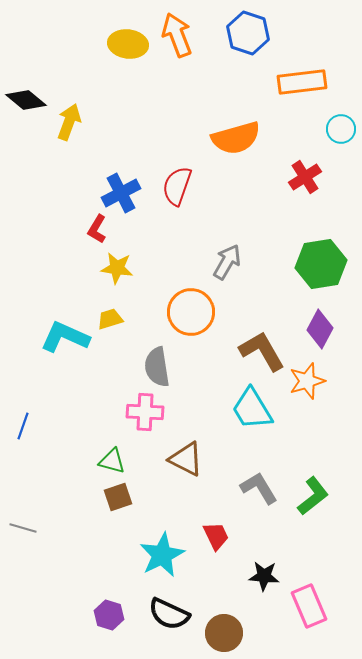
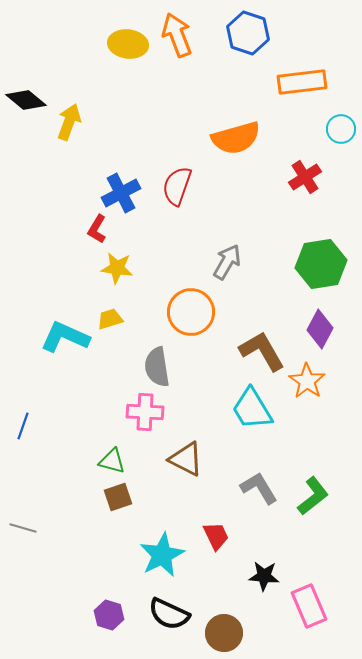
orange star: rotated 21 degrees counterclockwise
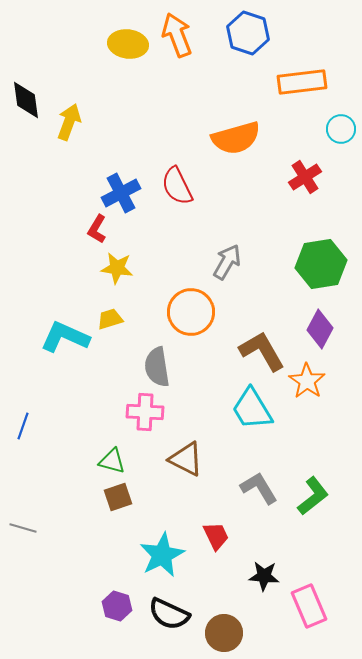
black diamond: rotated 42 degrees clockwise
red semicircle: rotated 45 degrees counterclockwise
purple hexagon: moved 8 px right, 9 px up
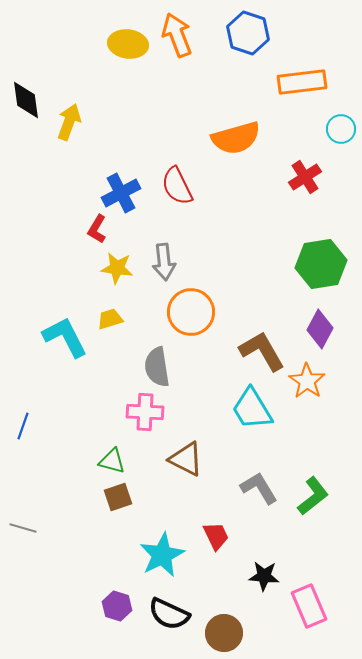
gray arrow: moved 63 px left; rotated 144 degrees clockwise
cyan L-shape: rotated 39 degrees clockwise
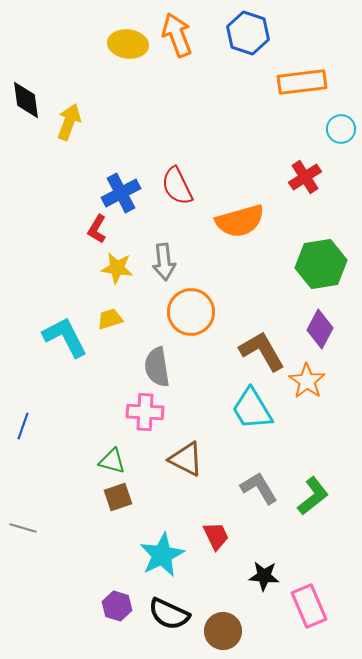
orange semicircle: moved 4 px right, 83 px down
brown circle: moved 1 px left, 2 px up
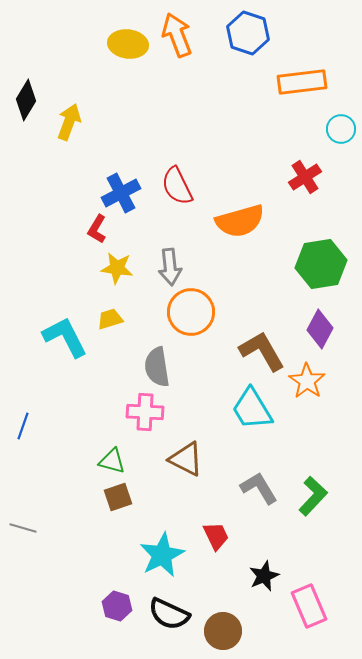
black diamond: rotated 39 degrees clockwise
gray arrow: moved 6 px right, 5 px down
green L-shape: rotated 9 degrees counterclockwise
black star: rotated 28 degrees counterclockwise
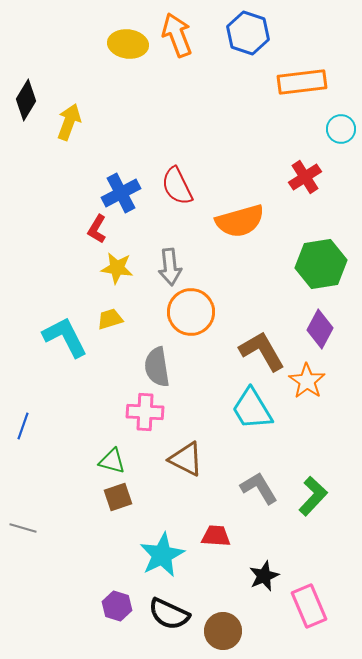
red trapezoid: rotated 60 degrees counterclockwise
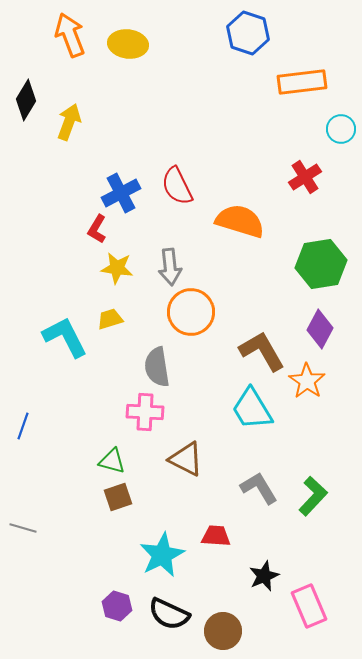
orange arrow: moved 107 px left
orange semicircle: rotated 147 degrees counterclockwise
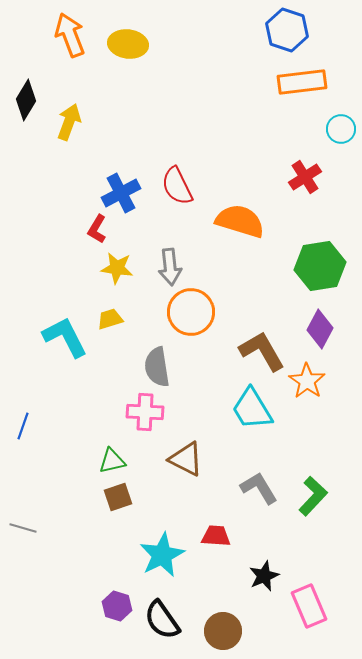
blue hexagon: moved 39 px right, 3 px up
green hexagon: moved 1 px left, 2 px down
green triangle: rotated 28 degrees counterclockwise
black semicircle: moved 7 px left, 6 px down; rotated 30 degrees clockwise
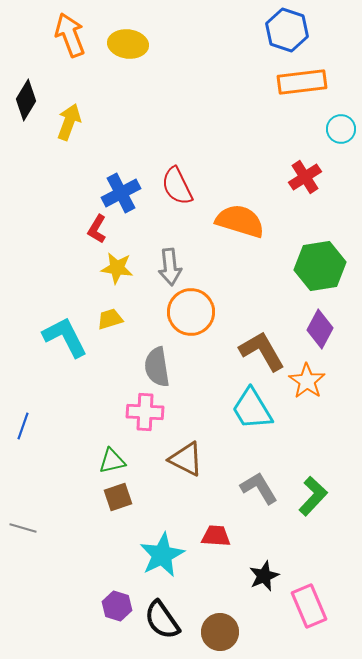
brown circle: moved 3 px left, 1 px down
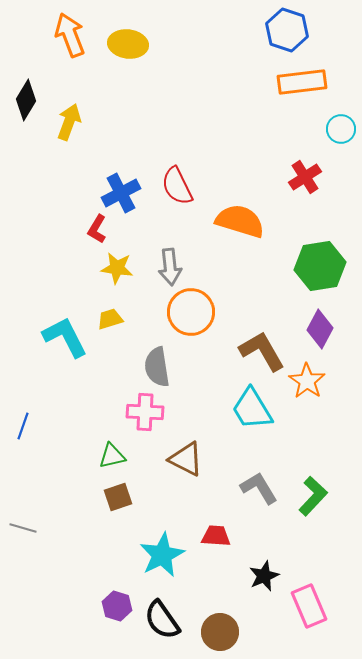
green triangle: moved 5 px up
